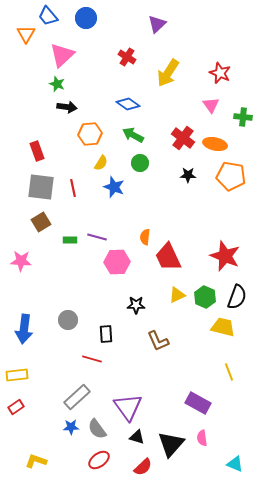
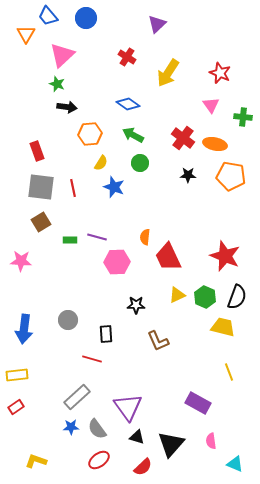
pink semicircle at (202, 438): moved 9 px right, 3 px down
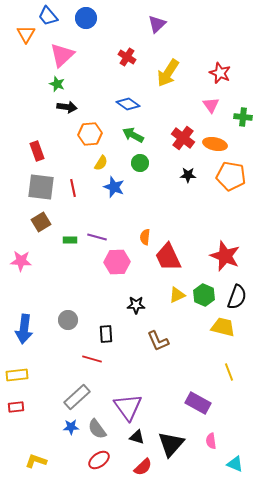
green hexagon at (205, 297): moved 1 px left, 2 px up
red rectangle at (16, 407): rotated 28 degrees clockwise
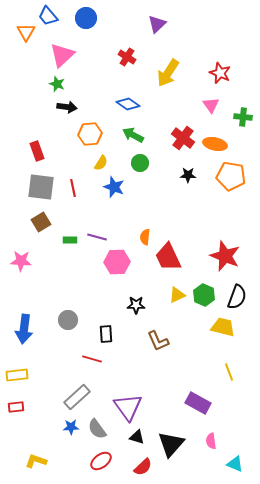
orange triangle at (26, 34): moved 2 px up
red ellipse at (99, 460): moved 2 px right, 1 px down
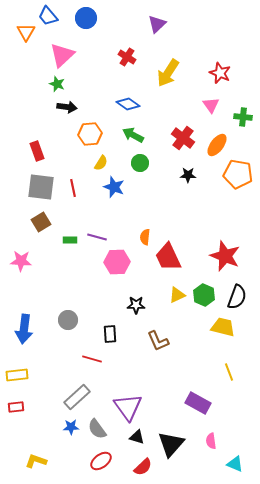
orange ellipse at (215, 144): moved 2 px right, 1 px down; rotated 65 degrees counterclockwise
orange pentagon at (231, 176): moved 7 px right, 2 px up
black rectangle at (106, 334): moved 4 px right
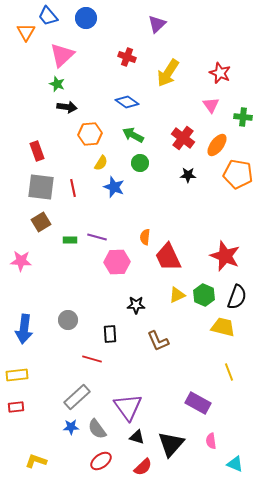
red cross at (127, 57): rotated 12 degrees counterclockwise
blue diamond at (128, 104): moved 1 px left, 2 px up
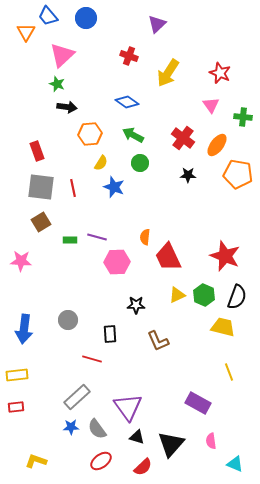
red cross at (127, 57): moved 2 px right, 1 px up
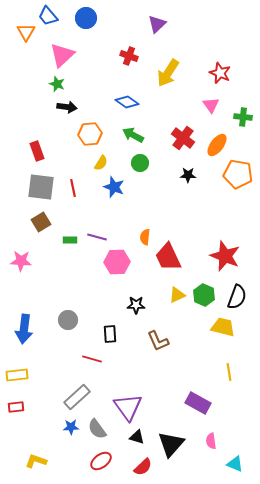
yellow line at (229, 372): rotated 12 degrees clockwise
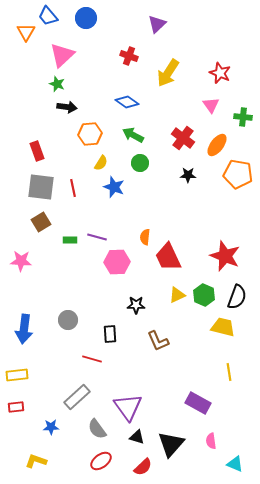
blue star at (71, 427): moved 20 px left
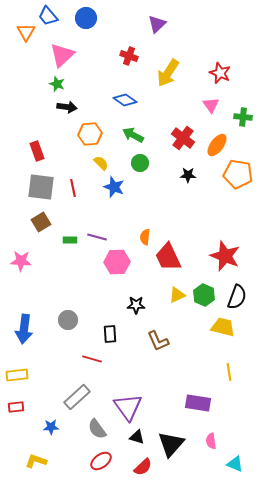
blue diamond at (127, 102): moved 2 px left, 2 px up
yellow semicircle at (101, 163): rotated 77 degrees counterclockwise
purple rectangle at (198, 403): rotated 20 degrees counterclockwise
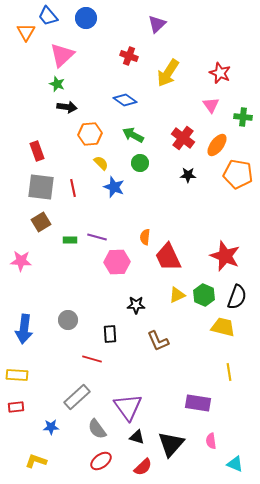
yellow rectangle at (17, 375): rotated 10 degrees clockwise
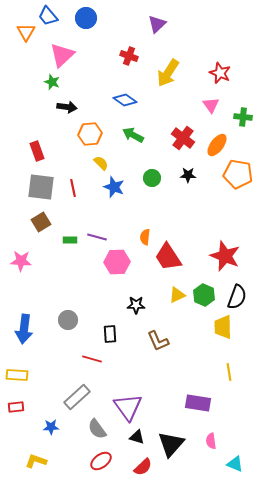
green star at (57, 84): moved 5 px left, 2 px up
green circle at (140, 163): moved 12 px right, 15 px down
red trapezoid at (168, 257): rotated 8 degrees counterclockwise
yellow trapezoid at (223, 327): rotated 105 degrees counterclockwise
